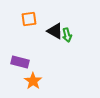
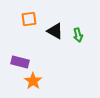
green arrow: moved 11 px right
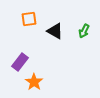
green arrow: moved 6 px right, 4 px up; rotated 40 degrees clockwise
purple rectangle: rotated 66 degrees counterclockwise
orange star: moved 1 px right, 1 px down
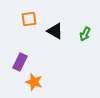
green arrow: moved 1 px right, 3 px down
purple rectangle: rotated 12 degrees counterclockwise
orange star: rotated 18 degrees counterclockwise
